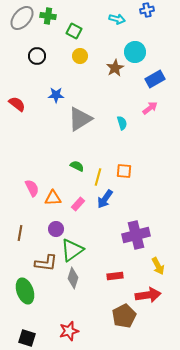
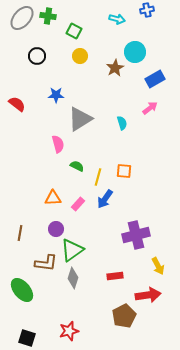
pink semicircle: moved 26 px right, 44 px up; rotated 12 degrees clockwise
green ellipse: moved 3 px left, 1 px up; rotated 20 degrees counterclockwise
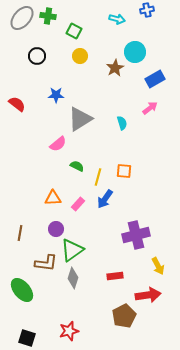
pink semicircle: rotated 66 degrees clockwise
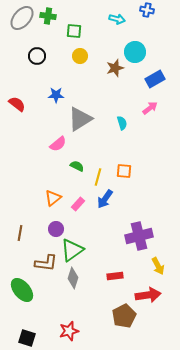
blue cross: rotated 24 degrees clockwise
green square: rotated 21 degrees counterclockwise
brown star: rotated 12 degrees clockwise
orange triangle: rotated 36 degrees counterclockwise
purple cross: moved 3 px right, 1 px down
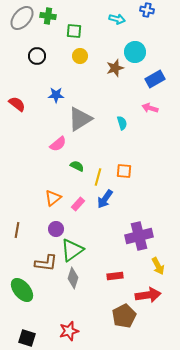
pink arrow: rotated 126 degrees counterclockwise
brown line: moved 3 px left, 3 px up
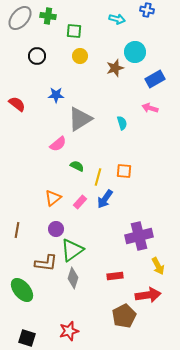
gray ellipse: moved 2 px left
pink rectangle: moved 2 px right, 2 px up
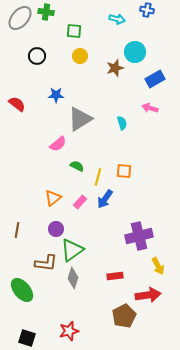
green cross: moved 2 px left, 4 px up
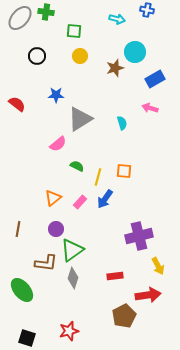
brown line: moved 1 px right, 1 px up
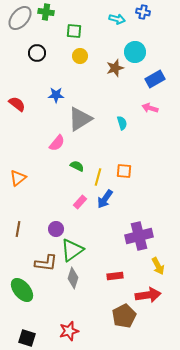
blue cross: moved 4 px left, 2 px down
black circle: moved 3 px up
pink semicircle: moved 1 px left, 1 px up; rotated 12 degrees counterclockwise
orange triangle: moved 35 px left, 20 px up
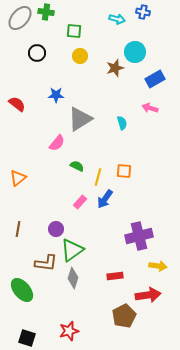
yellow arrow: rotated 54 degrees counterclockwise
